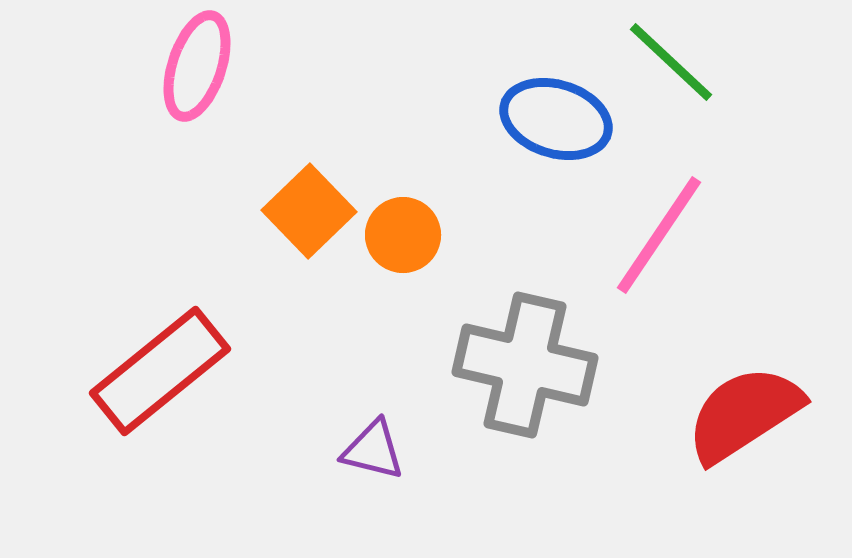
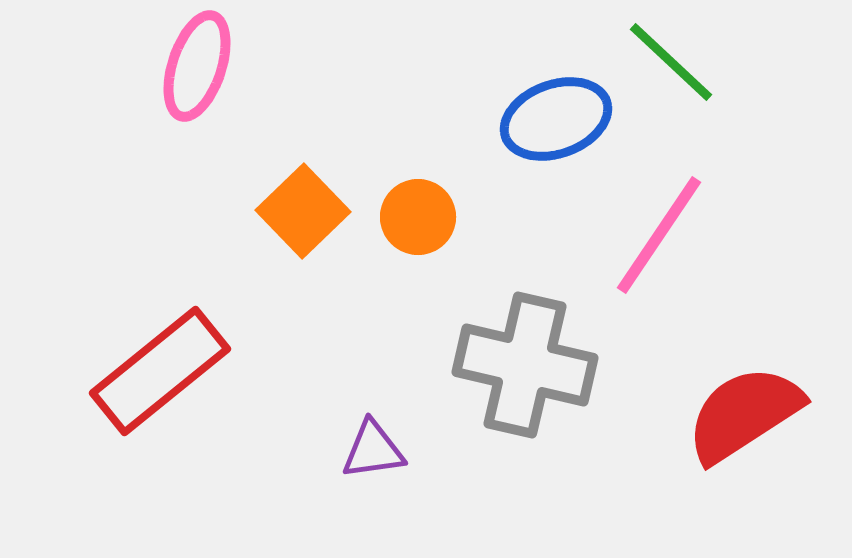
blue ellipse: rotated 37 degrees counterclockwise
orange square: moved 6 px left
orange circle: moved 15 px right, 18 px up
purple triangle: rotated 22 degrees counterclockwise
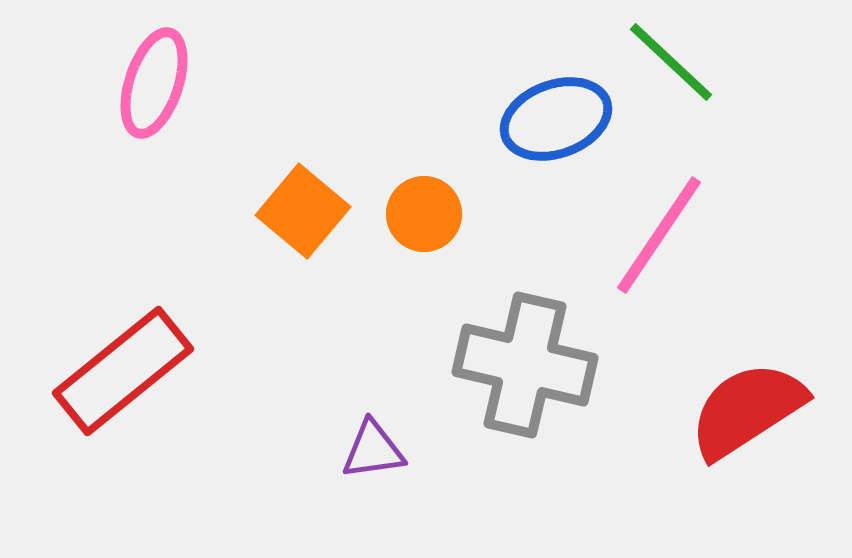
pink ellipse: moved 43 px left, 17 px down
orange square: rotated 6 degrees counterclockwise
orange circle: moved 6 px right, 3 px up
red rectangle: moved 37 px left
red semicircle: moved 3 px right, 4 px up
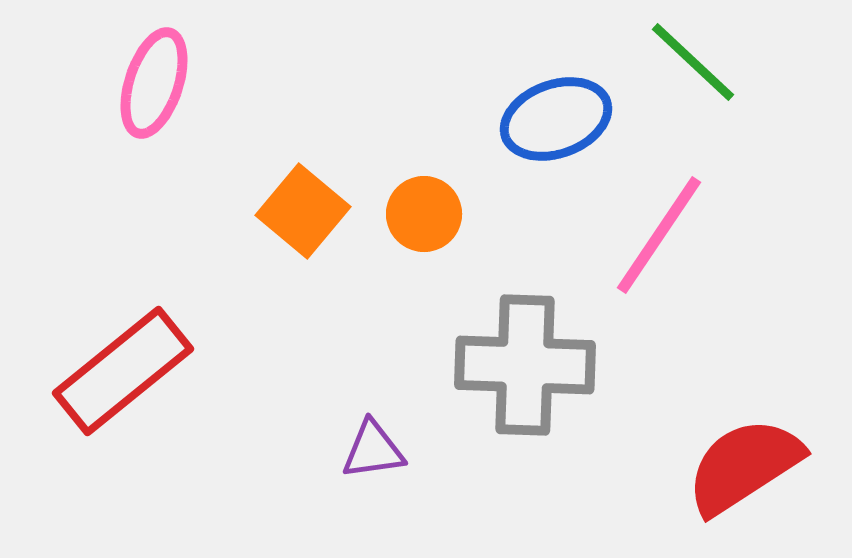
green line: moved 22 px right
gray cross: rotated 11 degrees counterclockwise
red semicircle: moved 3 px left, 56 px down
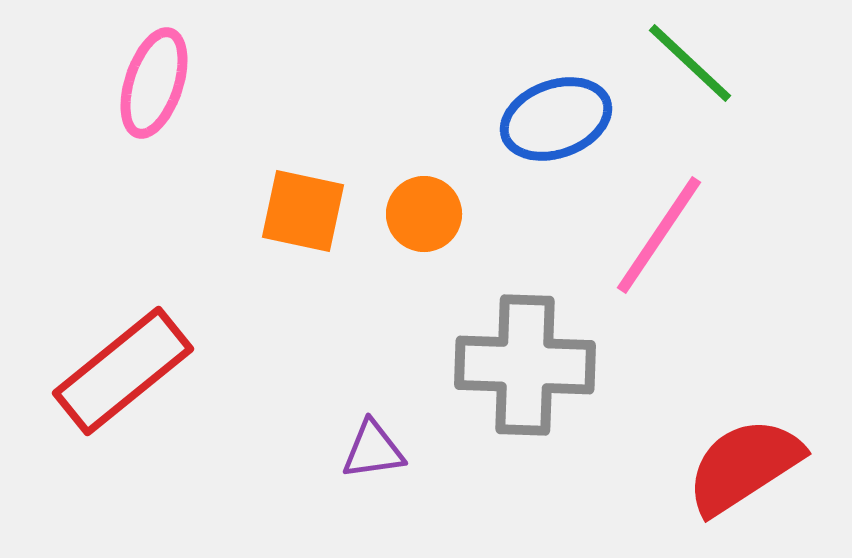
green line: moved 3 px left, 1 px down
orange square: rotated 28 degrees counterclockwise
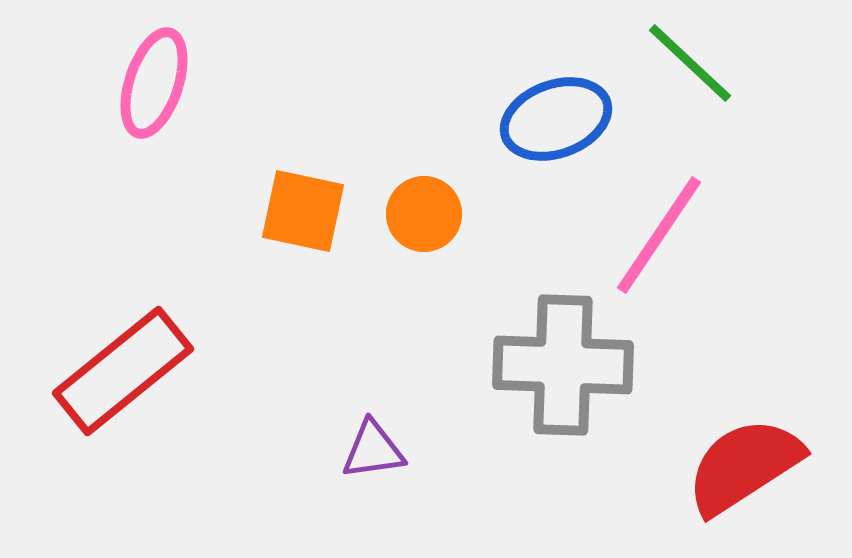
gray cross: moved 38 px right
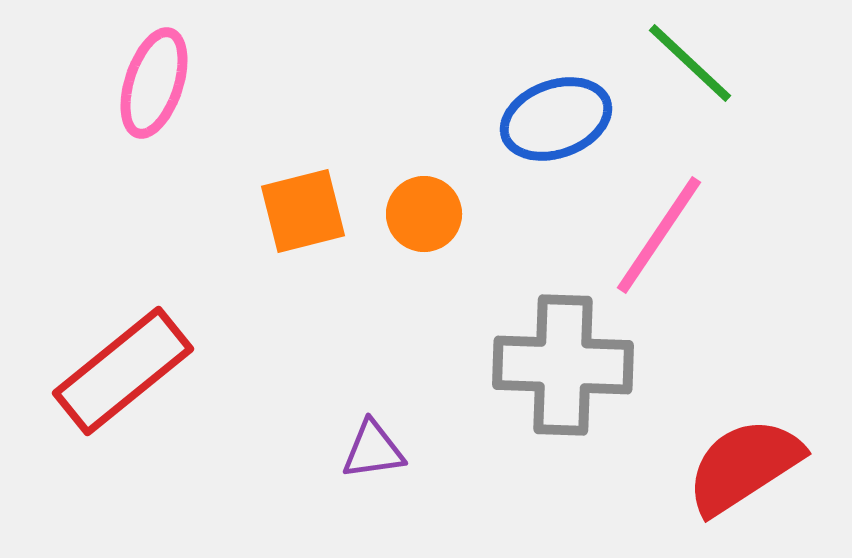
orange square: rotated 26 degrees counterclockwise
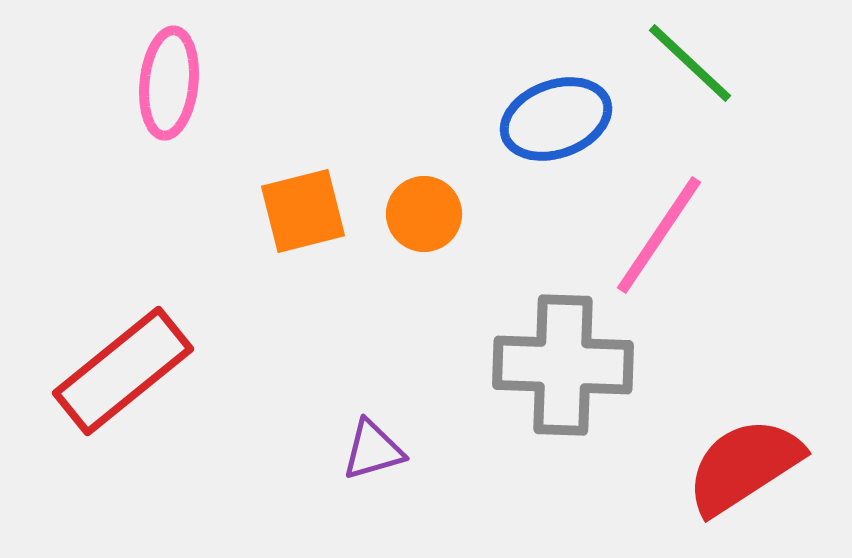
pink ellipse: moved 15 px right; rotated 12 degrees counterclockwise
purple triangle: rotated 8 degrees counterclockwise
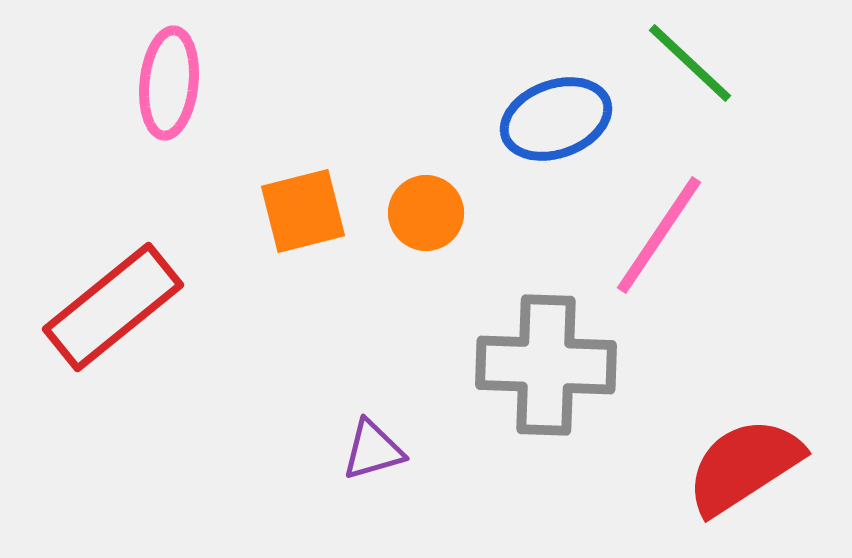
orange circle: moved 2 px right, 1 px up
gray cross: moved 17 px left
red rectangle: moved 10 px left, 64 px up
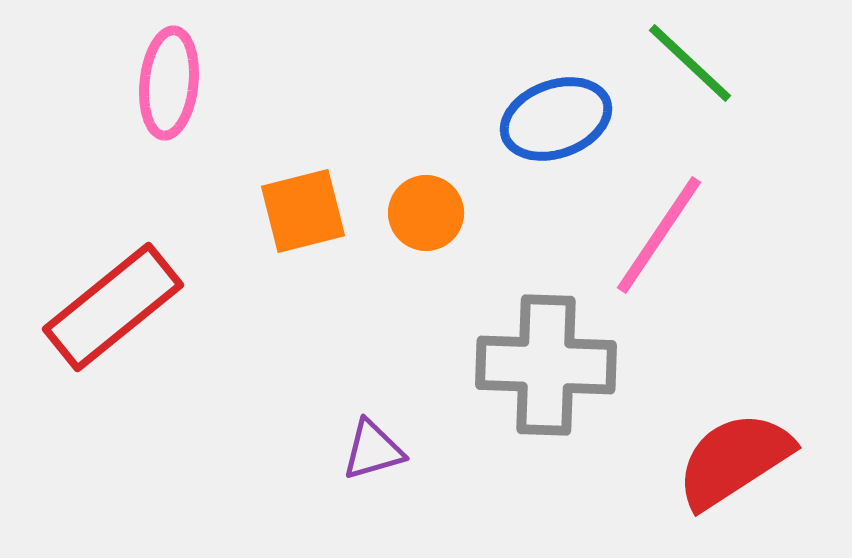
red semicircle: moved 10 px left, 6 px up
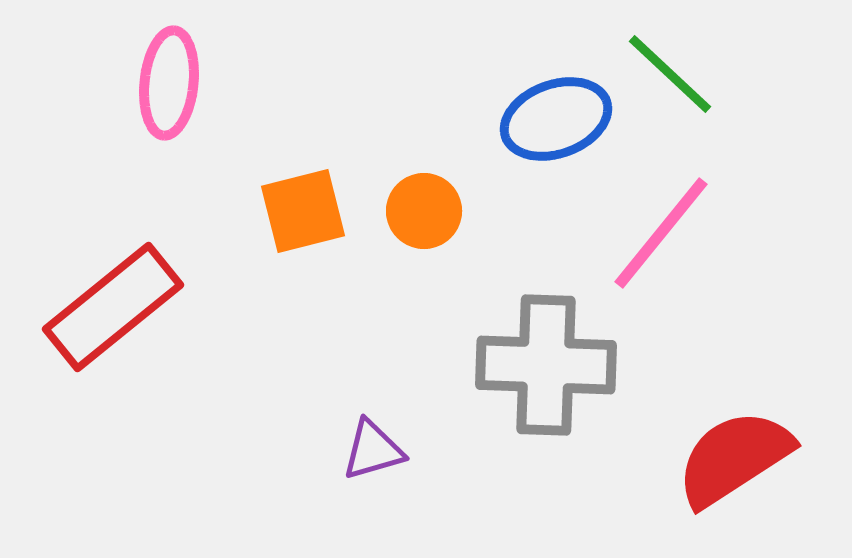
green line: moved 20 px left, 11 px down
orange circle: moved 2 px left, 2 px up
pink line: moved 2 px right, 2 px up; rotated 5 degrees clockwise
red semicircle: moved 2 px up
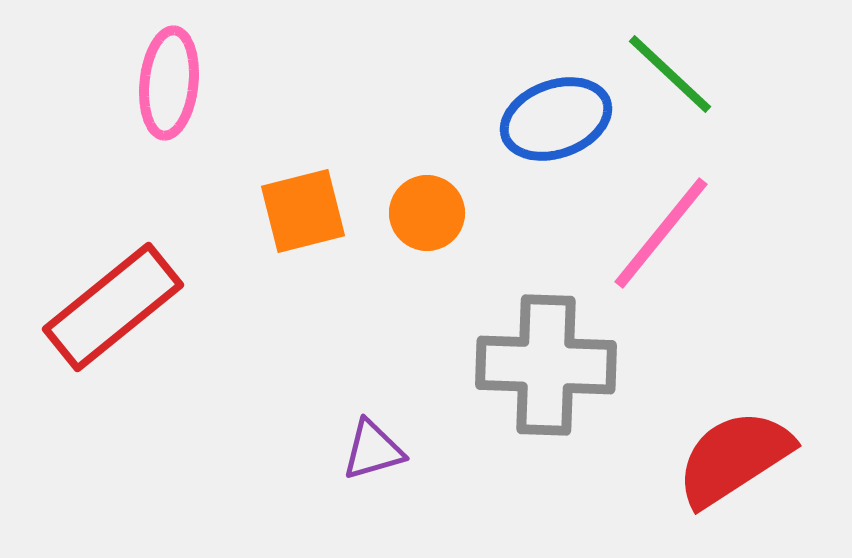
orange circle: moved 3 px right, 2 px down
